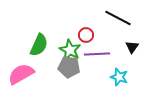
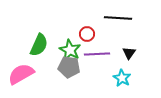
black line: rotated 24 degrees counterclockwise
red circle: moved 1 px right, 1 px up
black triangle: moved 3 px left, 6 px down
cyan star: moved 3 px right, 1 px down; rotated 12 degrees clockwise
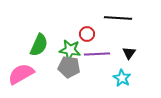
green star: rotated 20 degrees counterclockwise
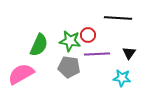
red circle: moved 1 px right, 1 px down
green star: moved 9 px up
cyan star: rotated 24 degrees counterclockwise
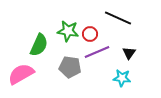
black line: rotated 20 degrees clockwise
red circle: moved 2 px right, 1 px up
green star: moved 2 px left, 10 px up
purple line: moved 2 px up; rotated 20 degrees counterclockwise
gray pentagon: moved 1 px right
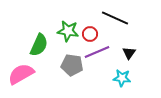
black line: moved 3 px left
gray pentagon: moved 2 px right, 2 px up
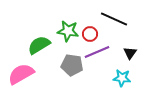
black line: moved 1 px left, 1 px down
green semicircle: rotated 145 degrees counterclockwise
black triangle: moved 1 px right
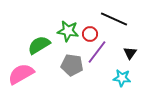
purple line: rotated 30 degrees counterclockwise
